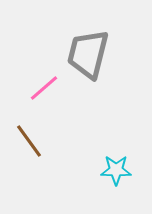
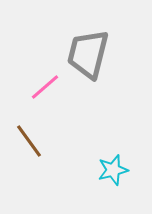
pink line: moved 1 px right, 1 px up
cyan star: moved 3 px left; rotated 16 degrees counterclockwise
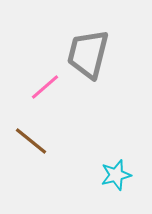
brown line: moved 2 px right; rotated 15 degrees counterclockwise
cyan star: moved 3 px right, 5 px down
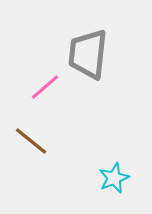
gray trapezoid: rotated 8 degrees counterclockwise
cyan star: moved 2 px left, 3 px down; rotated 8 degrees counterclockwise
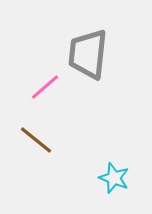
brown line: moved 5 px right, 1 px up
cyan star: rotated 28 degrees counterclockwise
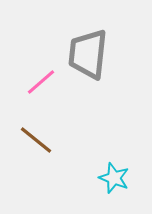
pink line: moved 4 px left, 5 px up
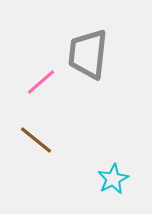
cyan star: moved 1 px left, 1 px down; rotated 24 degrees clockwise
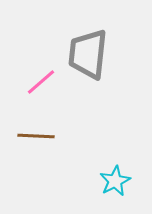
brown line: moved 4 px up; rotated 36 degrees counterclockwise
cyan star: moved 2 px right, 2 px down
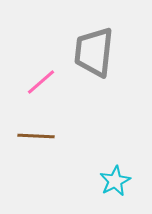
gray trapezoid: moved 6 px right, 2 px up
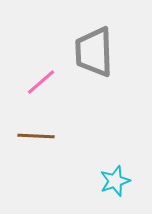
gray trapezoid: rotated 8 degrees counterclockwise
cyan star: rotated 8 degrees clockwise
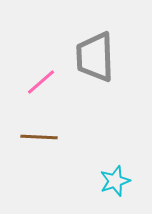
gray trapezoid: moved 1 px right, 5 px down
brown line: moved 3 px right, 1 px down
